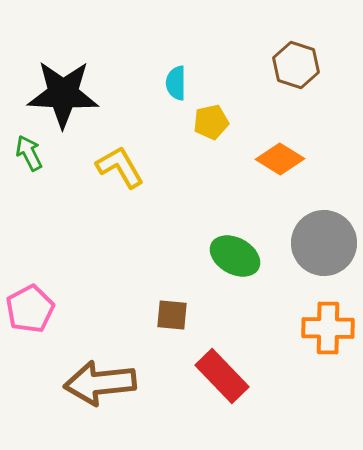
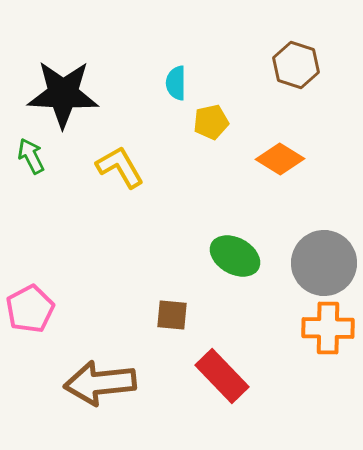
green arrow: moved 2 px right, 3 px down
gray circle: moved 20 px down
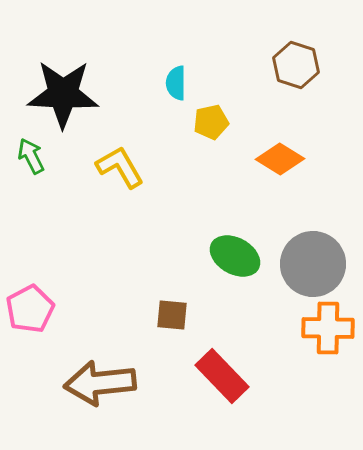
gray circle: moved 11 px left, 1 px down
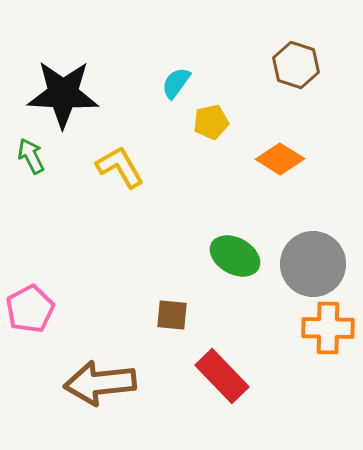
cyan semicircle: rotated 36 degrees clockwise
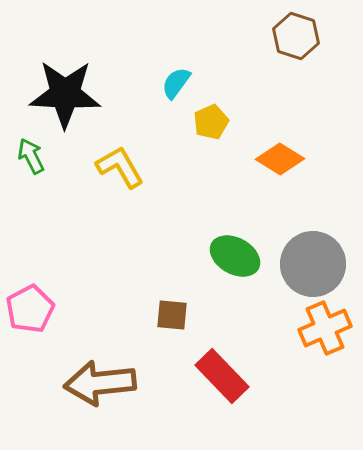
brown hexagon: moved 29 px up
black star: moved 2 px right
yellow pentagon: rotated 12 degrees counterclockwise
orange cross: moved 3 px left; rotated 24 degrees counterclockwise
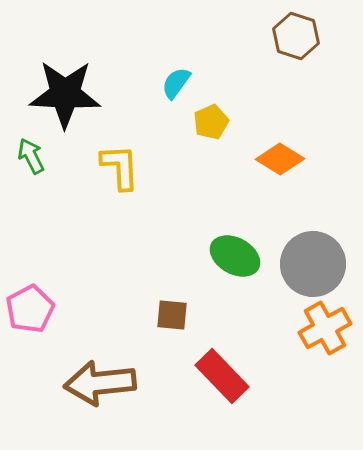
yellow L-shape: rotated 27 degrees clockwise
orange cross: rotated 6 degrees counterclockwise
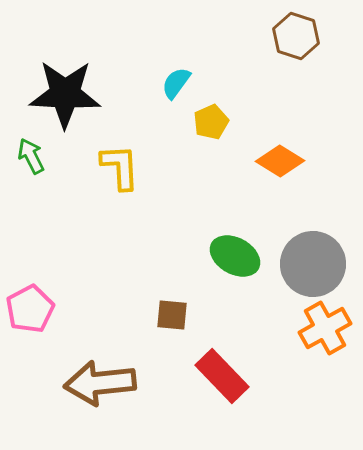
orange diamond: moved 2 px down
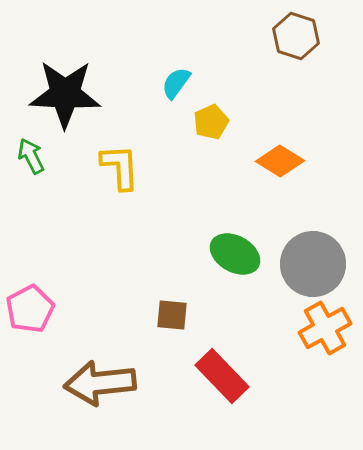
green ellipse: moved 2 px up
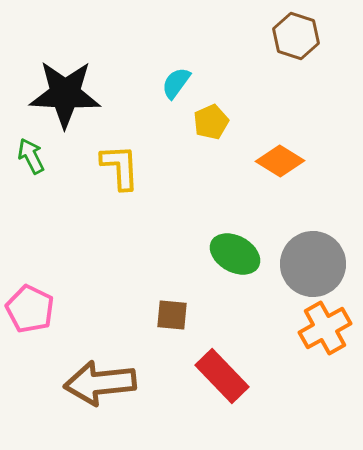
pink pentagon: rotated 18 degrees counterclockwise
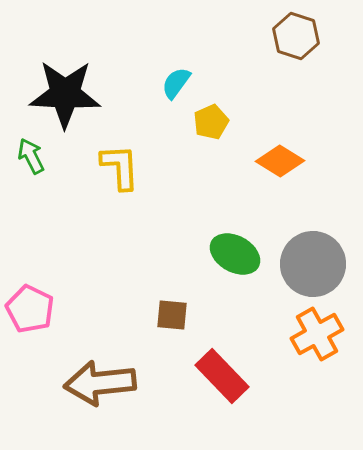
orange cross: moved 8 px left, 6 px down
